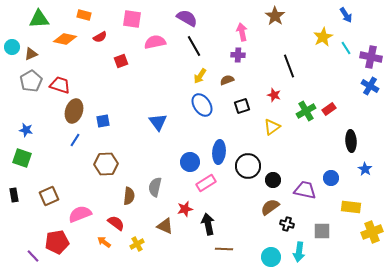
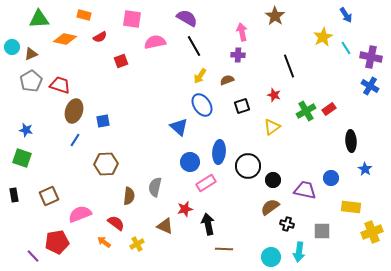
blue triangle at (158, 122): moved 21 px right, 5 px down; rotated 12 degrees counterclockwise
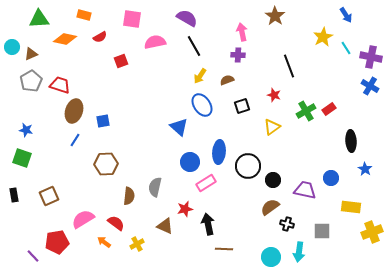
pink semicircle at (80, 214): moved 3 px right, 5 px down; rotated 10 degrees counterclockwise
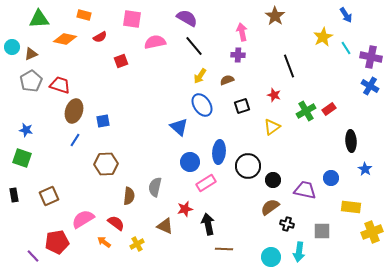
black line at (194, 46): rotated 10 degrees counterclockwise
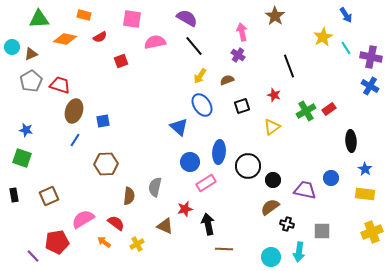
purple cross at (238, 55): rotated 32 degrees clockwise
yellow rectangle at (351, 207): moved 14 px right, 13 px up
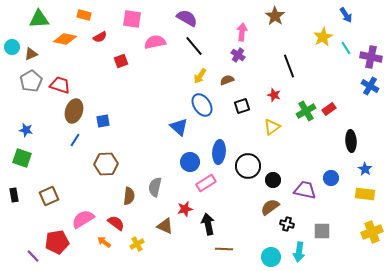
pink arrow at (242, 32): rotated 18 degrees clockwise
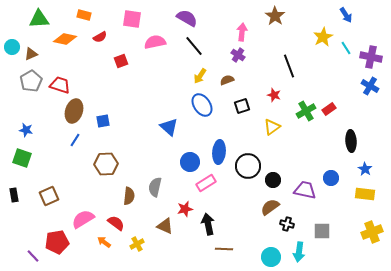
blue triangle at (179, 127): moved 10 px left
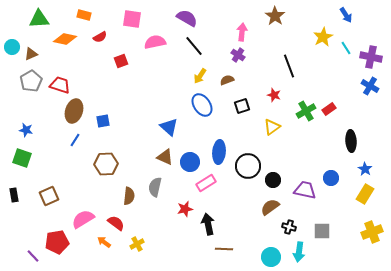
yellow rectangle at (365, 194): rotated 66 degrees counterclockwise
black cross at (287, 224): moved 2 px right, 3 px down
brown triangle at (165, 226): moved 69 px up
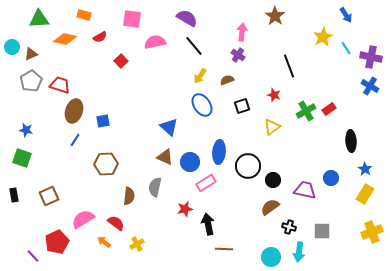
red square at (121, 61): rotated 24 degrees counterclockwise
red pentagon at (57, 242): rotated 15 degrees counterclockwise
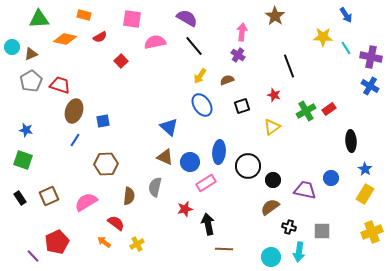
yellow star at (323, 37): rotated 30 degrees clockwise
green square at (22, 158): moved 1 px right, 2 px down
black rectangle at (14, 195): moved 6 px right, 3 px down; rotated 24 degrees counterclockwise
pink semicircle at (83, 219): moved 3 px right, 17 px up
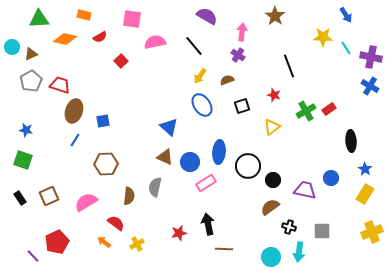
purple semicircle at (187, 18): moved 20 px right, 2 px up
red star at (185, 209): moved 6 px left, 24 px down
